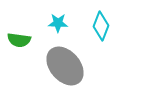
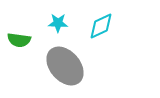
cyan diamond: rotated 44 degrees clockwise
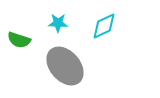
cyan diamond: moved 3 px right
green semicircle: rotated 10 degrees clockwise
